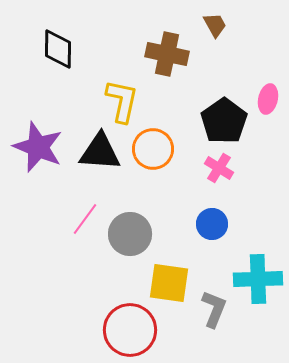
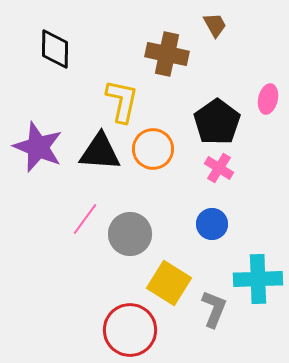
black diamond: moved 3 px left
black pentagon: moved 7 px left, 1 px down
yellow square: rotated 24 degrees clockwise
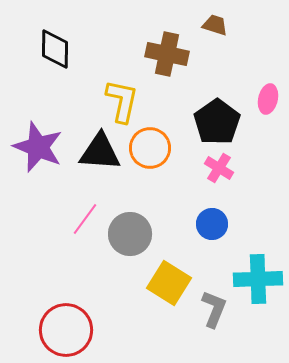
brown trapezoid: rotated 44 degrees counterclockwise
orange circle: moved 3 px left, 1 px up
red circle: moved 64 px left
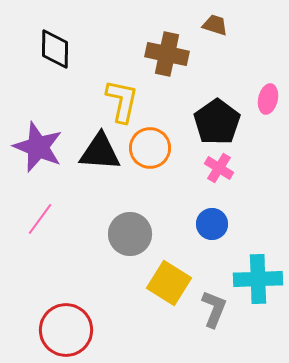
pink line: moved 45 px left
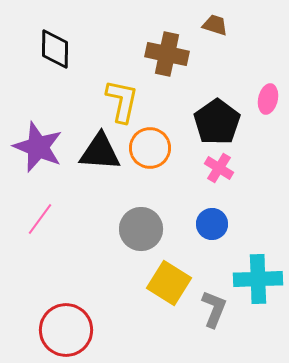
gray circle: moved 11 px right, 5 px up
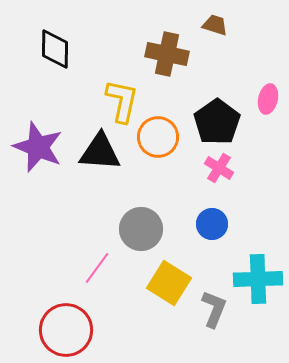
orange circle: moved 8 px right, 11 px up
pink line: moved 57 px right, 49 px down
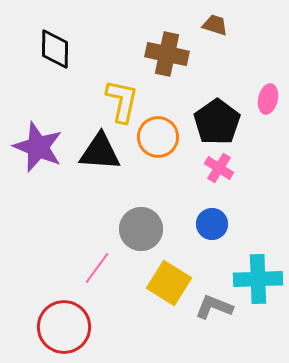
gray L-shape: moved 2 px up; rotated 90 degrees counterclockwise
red circle: moved 2 px left, 3 px up
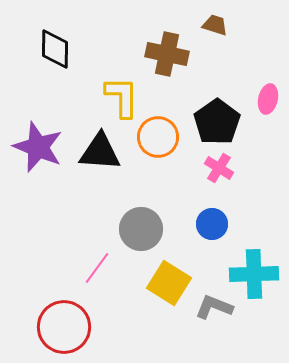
yellow L-shape: moved 4 px up; rotated 12 degrees counterclockwise
cyan cross: moved 4 px left, 5 px up
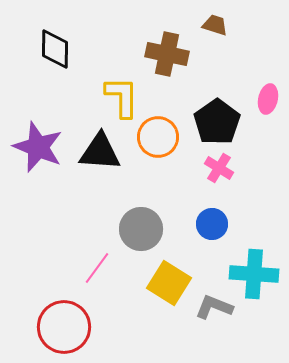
cyan cross: rotated 6 degrees clockwise
